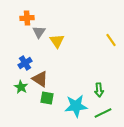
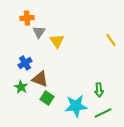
brown triangle: rotated 12 degrees counterclockwise
green square: rotated 24 degrees clockwise
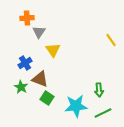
yellow triangle: moved 4 px left, 9 px down
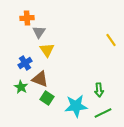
yellow triangle: moved 6 px left
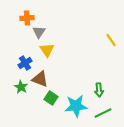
green square: moved 4 px right
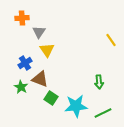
orange cross: moved 5 px left
green arrow: moved 8 px up
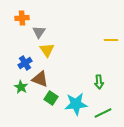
yellow line: rotated 56 degrees counterclockwise
cyan star: moved 2 px up
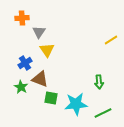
yellow line: rotated 32 degrees counterclockwise
green square: rotated 24 degrees counterclockwise
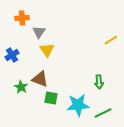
blue cross: moved 13 px left, 8 px up
cyan star: moved 2 px right, 1 px down
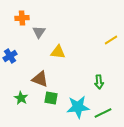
yellow triangle: moved 11 px right, 2 px down; rotated 49 degrees counterclockwise
blue cross: moved 2 px left, 1 px down
green star: moved 11 px down
cyan star: moved 2 px down
